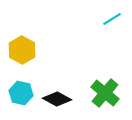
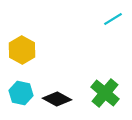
cyan line: moved 1 px right
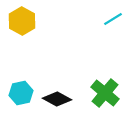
yellow hexagon: moved 29 px up
cyan hexagon: rotated 25 degrees counterclockwise
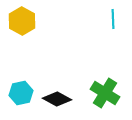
cyan line: rotated 60 degrees counterclockwise
green cross: rotated 8 degrees counterclockwise
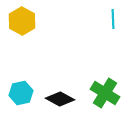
black diamond: moved 3 px right
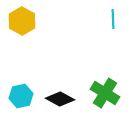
cyan hexagon: moved 3 px down
